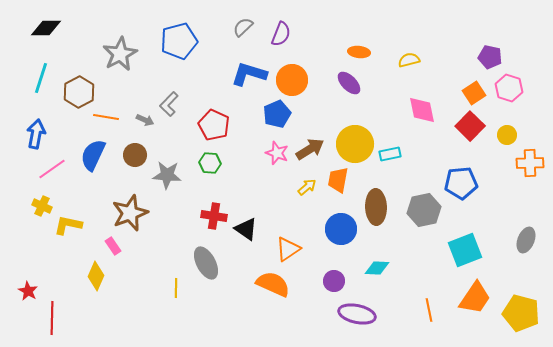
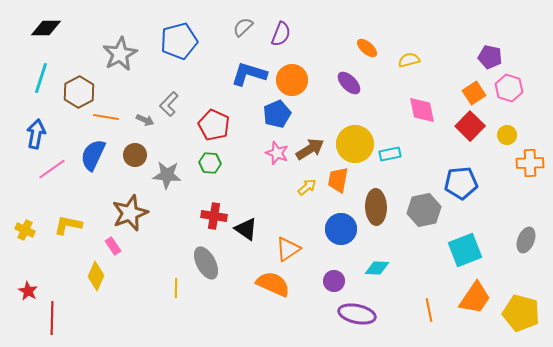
orange ellipse at (359, 52): moved 8 px right, 4 px up; rotated 35 degrees clockwise
yellow cross at (42, 206): moved 17 px left, 24 px down
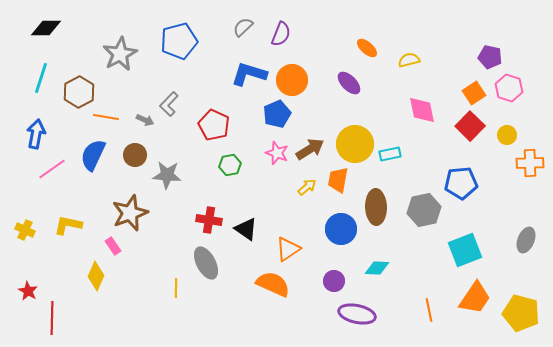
green hexagon at (210, 163): moved 20 px right, 2 px down; rotated 15 degrees counterclockwise
red cross at (214, 216): moved 5 px left, 4 px down
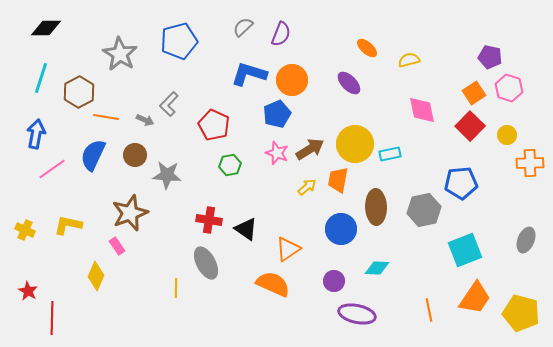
gray star at (120, 54): rotated 12 degrees counterclockwise
pink rectangle at (113, 246): moved 4 px right
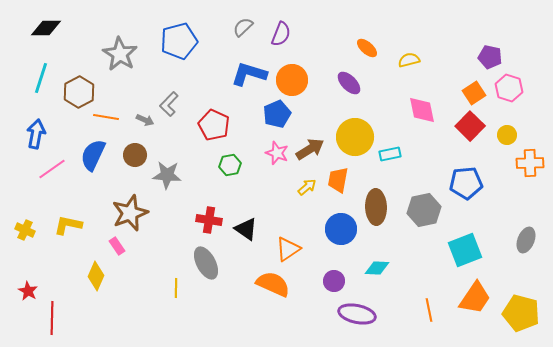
yellow circle at (355, 144): moved 7 px up
blue pentagon at (461, 183): moved 5 px right
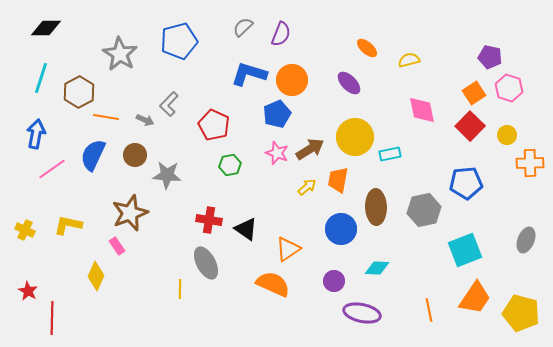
yellow line at (176, 288): moved 4 px right, 1 px down
purple ellipse at (357, 314): moved 5 px right, 1 px up
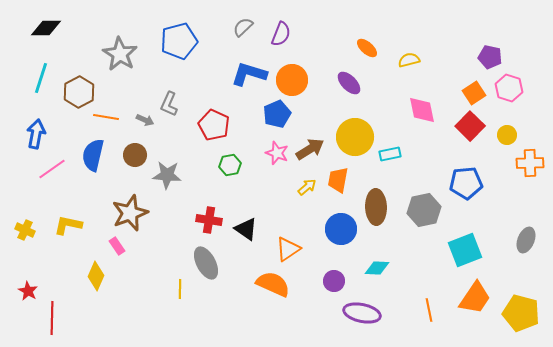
gray L-shape at (169, 104): rotated 20 degrees counterclockwise
blue semicircle at (93, 155): rotated 12 degrees counterclockwise
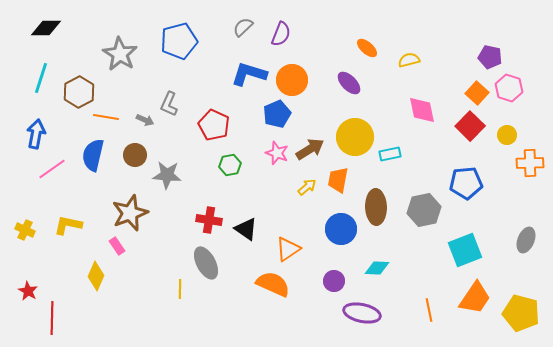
orange square at (474, 93): moved 3 px right; rotated 15 degrees counterclockwise
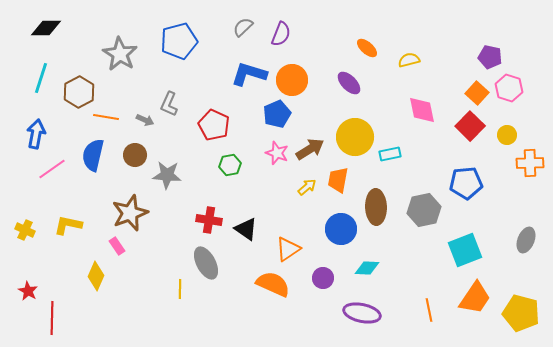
cyan diamond at (377, 268): moved 10 px left
purple circle at (334, 281): moved 11 px left, 3 px up
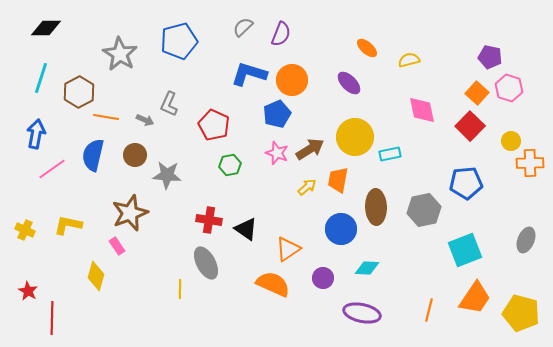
yellow circle at (507, 135): moved 4 px right, 6 px down
yellow diamond at (96, 276): rotated 8 degrees counterclockwise
orange line at (429, 310): rotated 25 degrees clockwise
